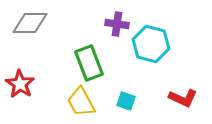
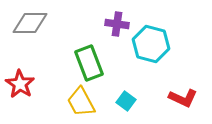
cyan square: rotated 18 degrees clockwise
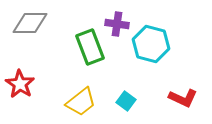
green rectangle: moved 1 px right, 16 px up
yellow trapezoid: rotated 100 degrees counterclockwise
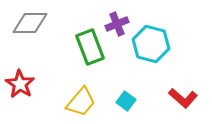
purple cross: rotated 30 degrees counterclockwise
red L-shape: rotated 16 degrees clockwise
yellow trapezoid: rotated 12 degrees counterclockwise
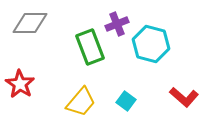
red L-shape: moved 1 px right, 1 px up
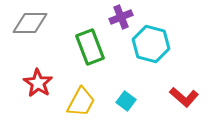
purple cross: moved 4 px right, 7 px up
red star: moved 18 px right, 1 px up
yellow trapezoid: rotated 12 degrees counterclockwise
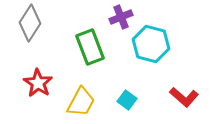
gray diamond: rotated 57 degrees counterclockwise
cyan square: moved 1 px right, 1 px up
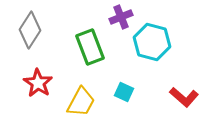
gray diamond: moved 7 px down
cyan hexagon: moved 1 px right, 2 px up
cyan square: moved 3 px left, 8 px up; rotated 12 degrees counterclockwise
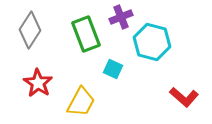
green rectangle: moved 4 px left, 13 px up
cyan square: moved 11 px left, 23 px up
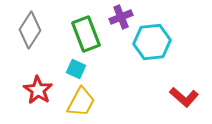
cyan hexagon: rotated 21 degrees counterclockwise
cyan square: moved 37 px left
red star: moved 7 px down
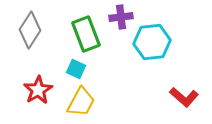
purple cross: rotated 15 degrees clockwise
red star: rotated 8 degrees clockwise
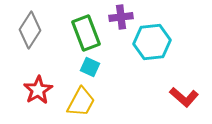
green rectangle: moved 1 px up
cyan square: moved 14 px right, 2 px up
